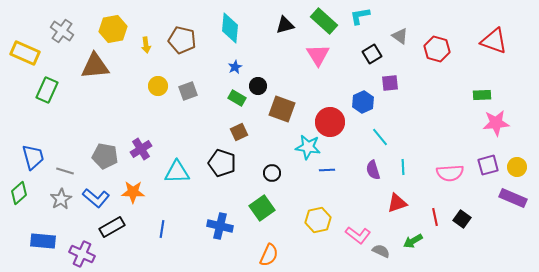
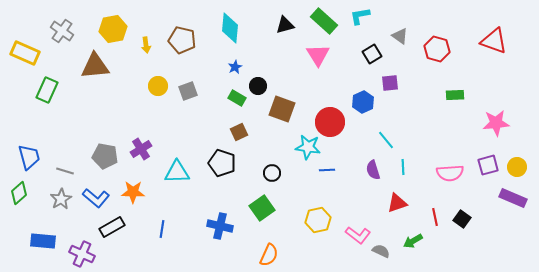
green rectangle at (482, 95): moved 27 px left
cyan line at (380, 137): moved 6 px right, 3 px down
blue trapezoid at (33, 157): moved 4 px left
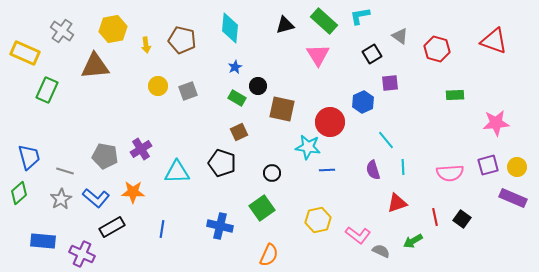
brown square at (282, 109): rotated 8 degrees counterclockwise
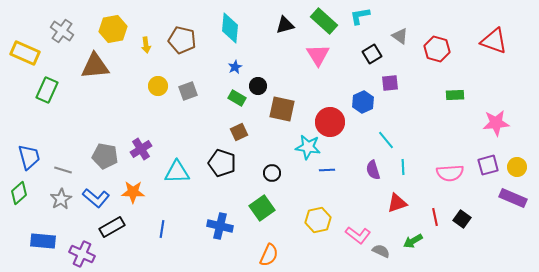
gray line at (65, 171): moved 2 px left, 1 px up
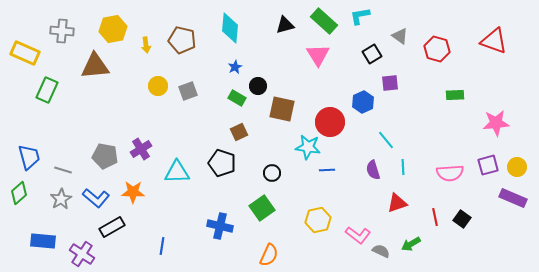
gray cross at (62, 31): rotated 30 degrees counterclockwise
blue line at (162, 229): moved 17 px down
green arrow at (413, 241): moved 2 px left, 3 px down
purple cross at (82, 254): rotated 10 degrees clockwise
